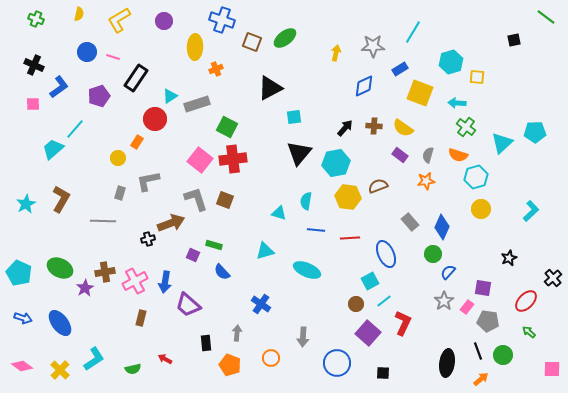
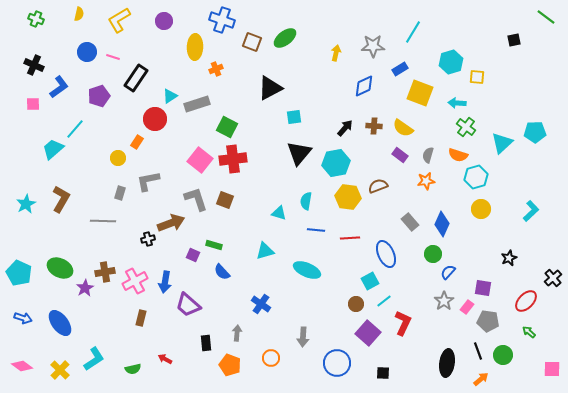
blue diamond at (442, 227): moved 3 px up
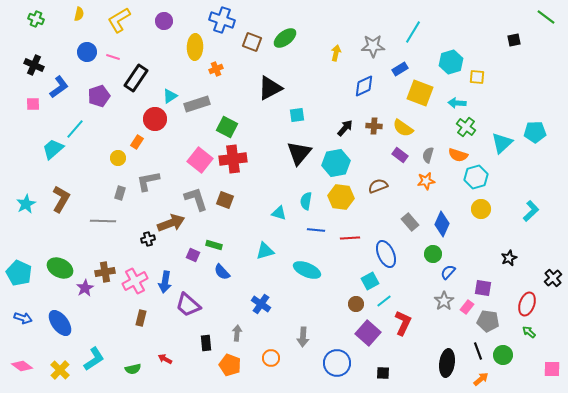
cyan square at (294, 117): moved 3 px right, 2 px up
yellow hexagon at (348, 197): moved 7 px left
red ellipse at (526, 301): moved 1 px right, 3 px down; rotated 25 degrees counterclockwise
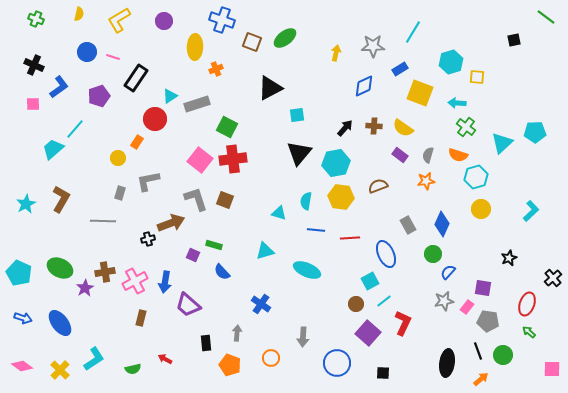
gray rectangle at (410, 222): moved 2 px left, 3 px down; rotated 12 degrees clockwise
gray star at (444, 301): rotated 24 degrees clockwise
